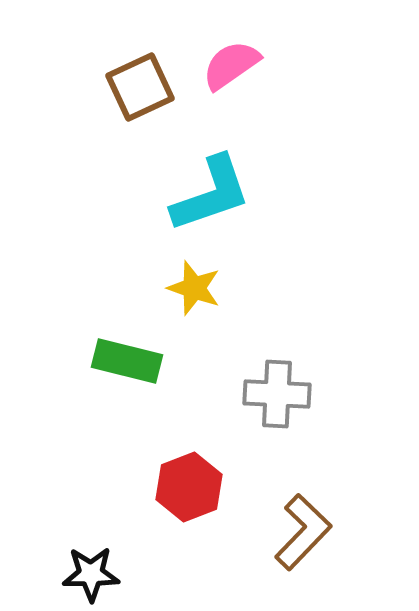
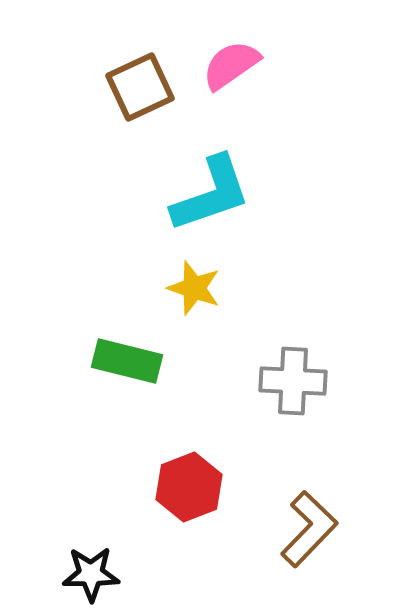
gray cross: moved 16 px right, 13 px up
brown L-shape: moved 6 px right, 3 px up
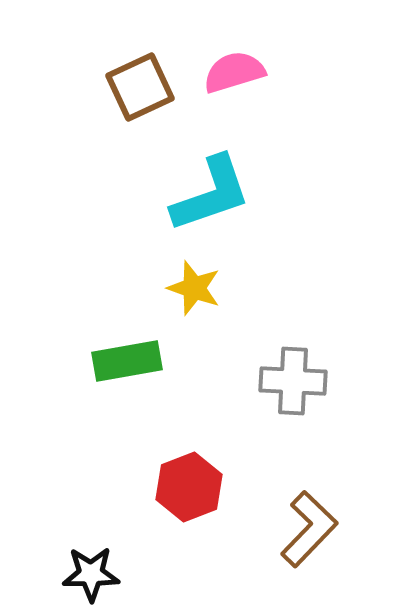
pink semicircle: moved 3 px right, 7 px down; rotated 18 degrees clockwise
green rectangle: rotated 24 degrees counterclockwise
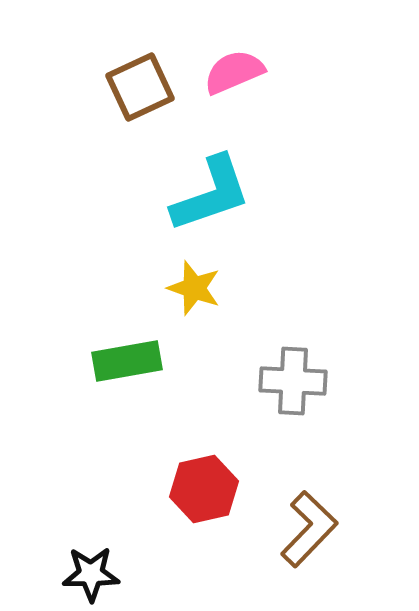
pink semicircle: rotated 6 degrees counterclockwise
red hexagon: moved 15 px right, 2 px down; rotated 8 degrees clockwise
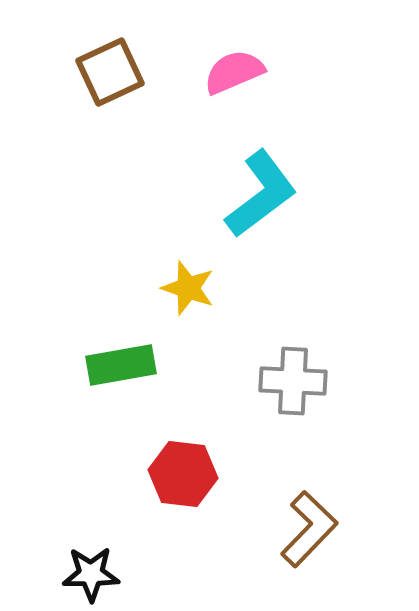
brown square: moved 30 px left, 15 px up
cyan L-shape: moved 50 px right; rotated 18 degrees counterclockwise
yellow star: moved 6 px left
green rectangle: moved 6 px left, 4 px down
red hexagon: moved 21 px left, 15 px up; rotated 20 degrees clockwise
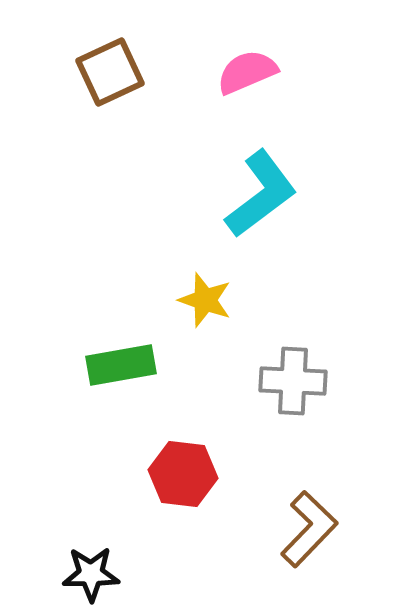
pink semicircle: moved 13 px right
yellow star: moved 17 px right, 12 px down
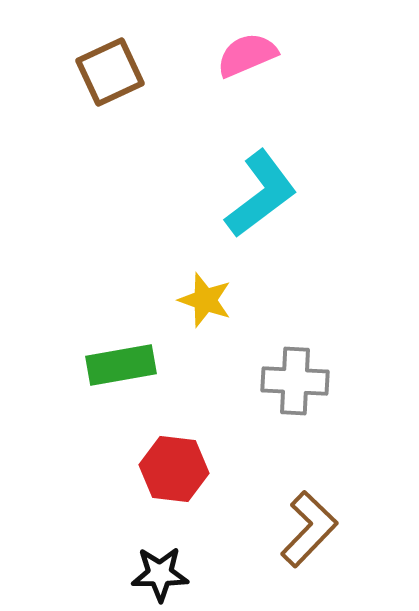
pink semicircle: moved 17 px up
gray cross: moved 2 px right
red hexagon: moved 9 px left, 5 px up
black star: moved 69 px right
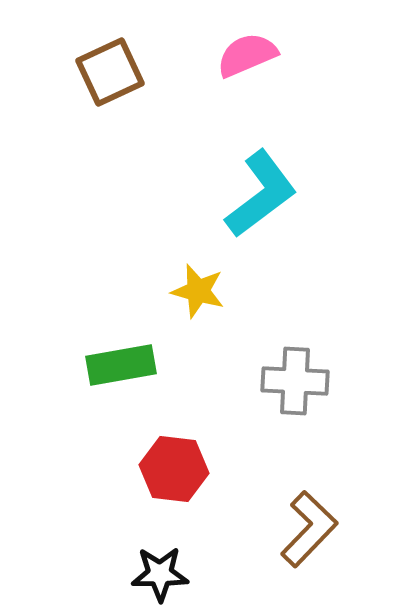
yellow star: moved 7 px left, 9 px up; rotated 4 degrees counterclockwise
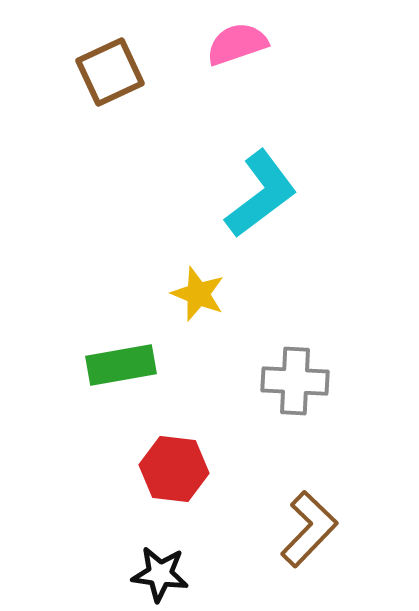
pink semicircle: moved 10 px left, 11 px up; rotated 4 degrees clockwise
yellow star: moved 3 px down; rotated 6 degrees clockwise
black star: rotated 8 degrees clockwise
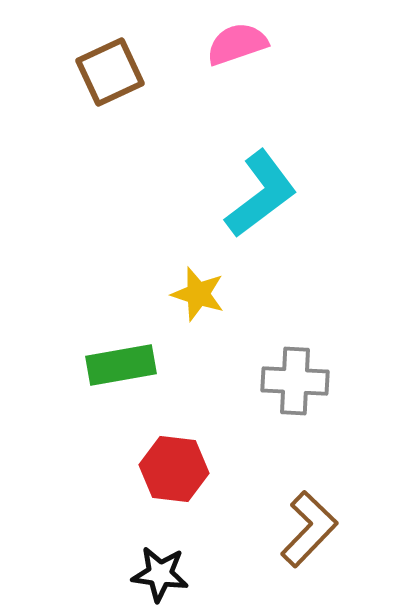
yellow star: rotated 4 degrees counterclockwise
